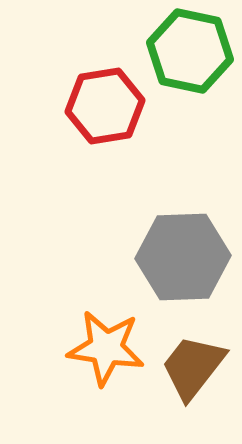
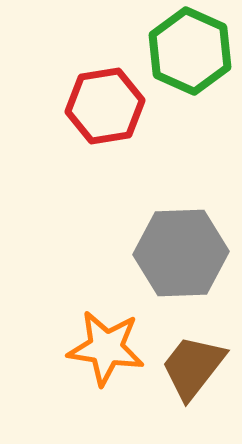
green hexagon: rotated 12 degrees clockwise
gray hexagon: moved 2 px left, 4 px up
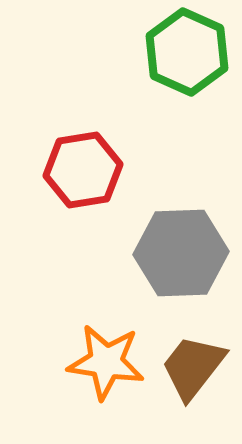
green hexagon: moved 3 px left, 1 px down
red hexagon: moved 22 px left, 64 px down
orange star: moved 14 px down
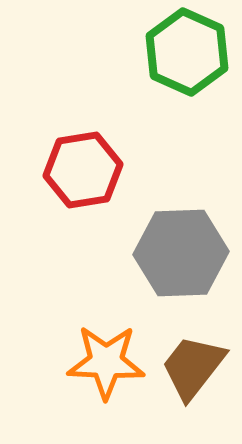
orange star: rotated 6 degrees counterclockwise
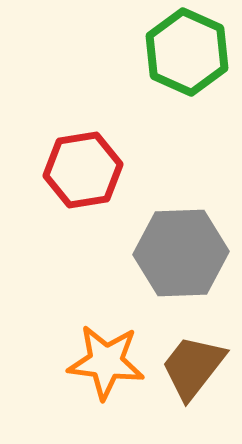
orange star: rotated 4 degrees clockwise
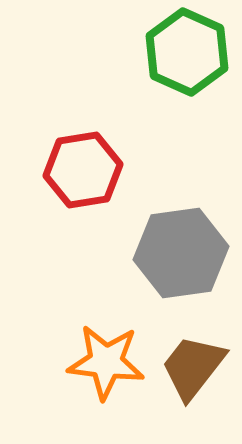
gray hexagon: rotated 6 degrees counterclockwise
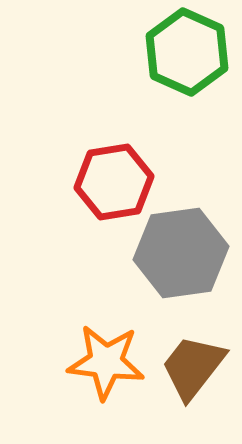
red hexagon: moved 31 px right, 12 px down
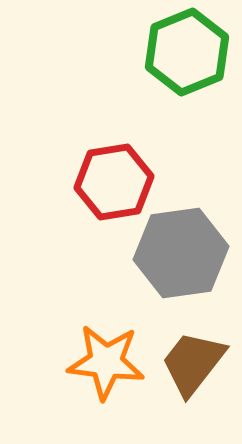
green hexagon: rotated 14 degrees clockwise
brown trapezoid: moved 4 px up
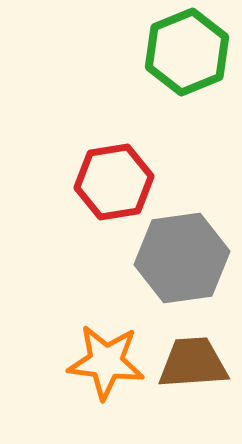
gray hexagon: moved 1 px right, 5 px down
brown trapezoid: rotated 48 degrees clockwise
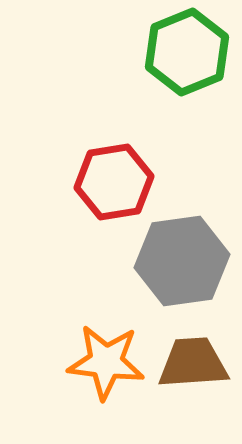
gray hexagon: moved 3 px down
